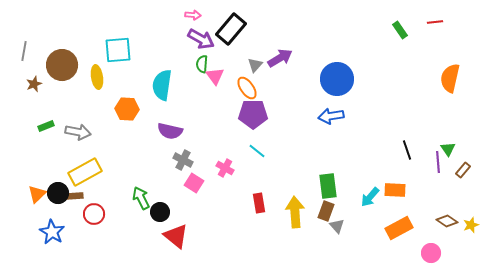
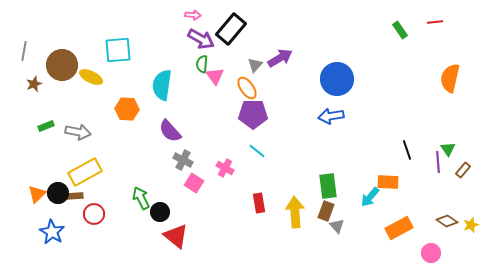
yellow ellipse at (97, 77): moved 6 px left; rotated 55 degrees counterclockwise
purple semicircle at (170, 131): rotated 35 degrees clockwise
orange rectangle at (395, 190): moved 7 px left, 8 px up
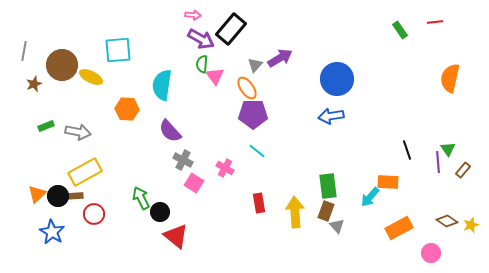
black circle at (58, 193): moved 3 px down
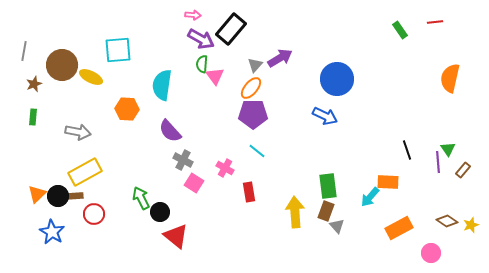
orange ellipse at (247, 88): moved 4 px right; rotated 75 degrees clockwise
blue arrow at (331, 116): moved 6 px left; rotated 145 degrees counterclockwise
green rectangle at (46, 126): moved 13 px left, 9 px up; rotated 63 degrees counterclockwise
red rectangle at (259, 203): moved 10 px left, 11 px up
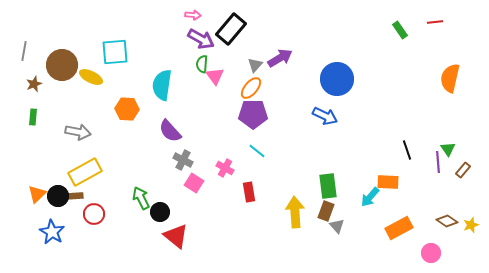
cyan square at (118, 50): moved 3 px left, 2 px down
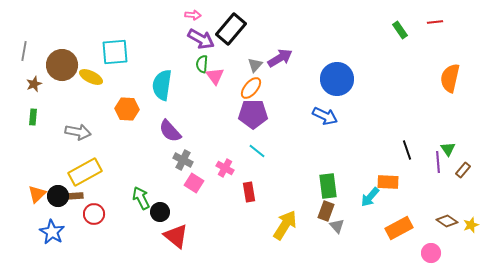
yellow arrow at (295, 212): moved 10 px left, 13 px down; rotated 36 degrees clockwise
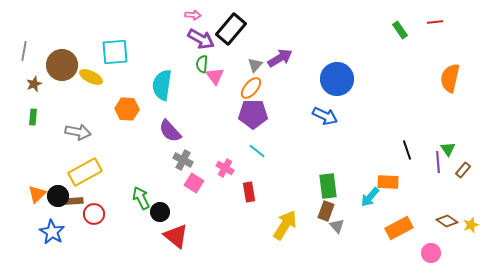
brown rectangle at (74, 196): moved 5 px down
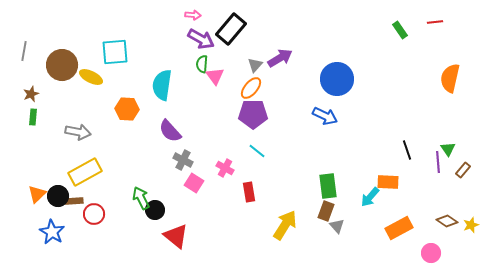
brown star at (34, 84): moved 3 px left, 10 px down
black circle at (160, 212): moved 5 px left, 2 px up
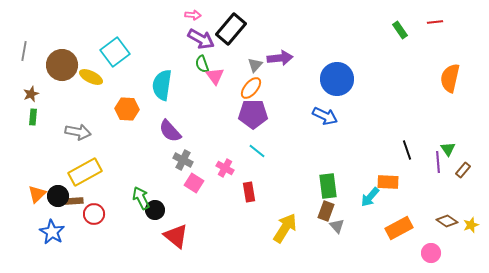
cyan square at (115, 52): rotated 32 degrees counterclockwise
purple arrow at (280, 58): rotated 25 degrees clockwise
green semicircle at (202, 64): rotated 24 degrees counterclockwise
yellow arrow at (285, 225): moved 3 px down
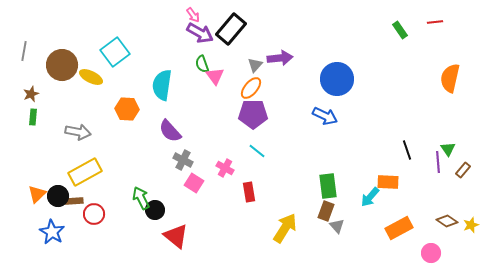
pink arrow at (193, 15): rotated 49 degrees clockwise
purple arrow at (201, 39): moved 1 px left, 6 px up
